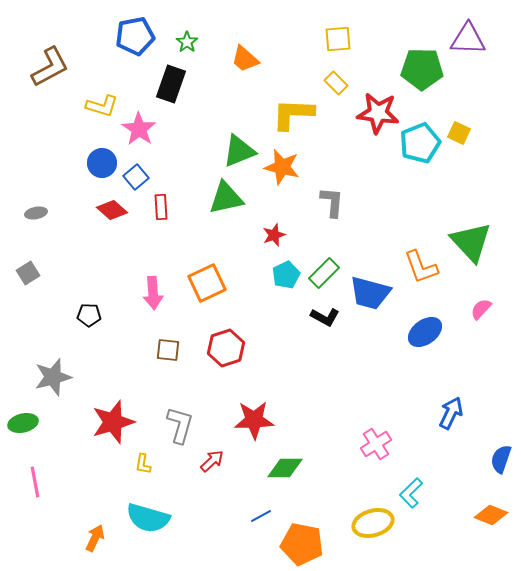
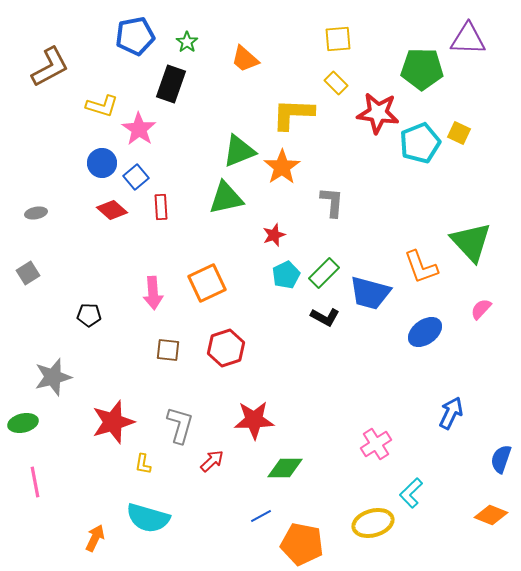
orange star at (282, 167): rotated 24 degrees clockwise
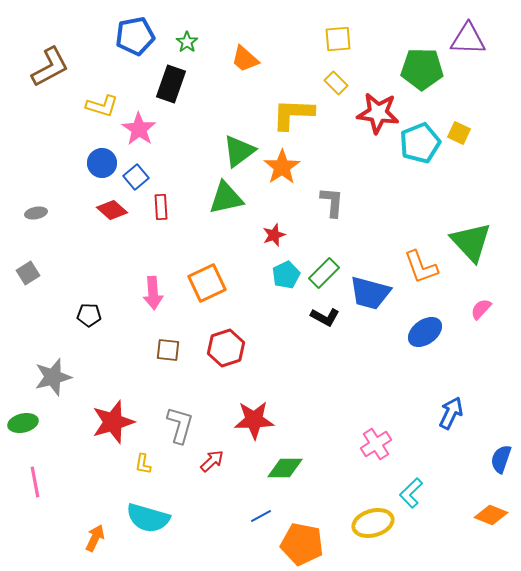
green triangle at (239, 151): rotated 15 degrees counterclockwise
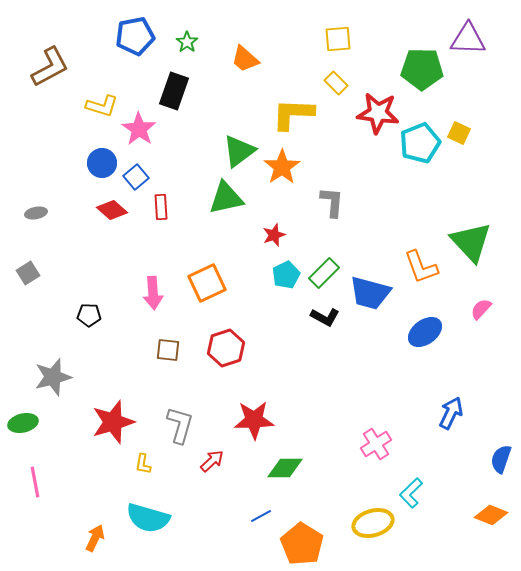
black rectangle at (171, 84): moved 3 px right, 7 px down
orange pentagon at (302, 544): rotated 21 degrees clockwise
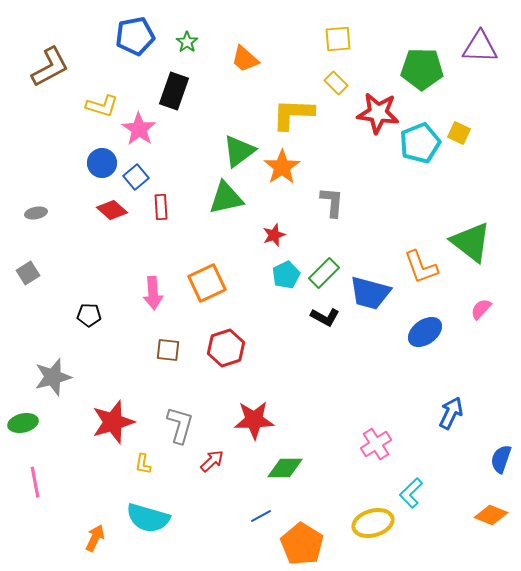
purple triangle at (468, 39): moved 12 px right, 8 px down
green triangle at (471, 242): rotated 9 degrees counterclockwise
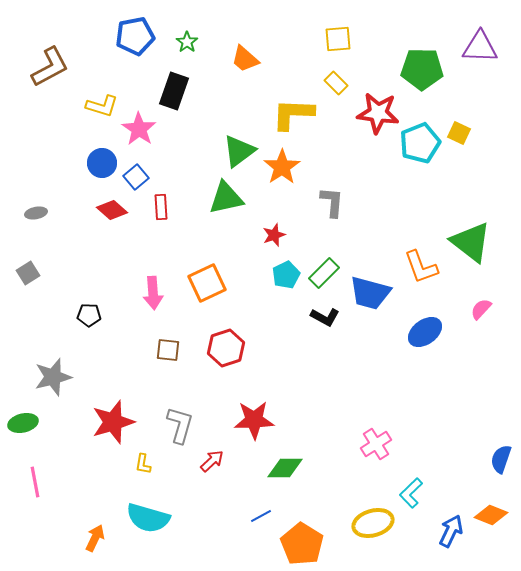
blue arrow at (451, 413): moved 118 px down
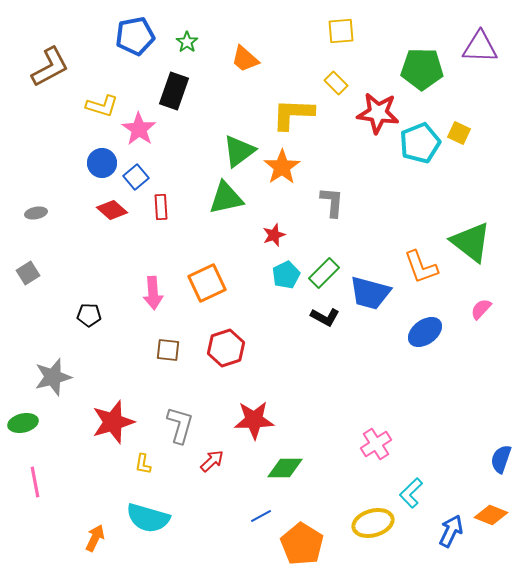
yellow square at (338, 39): moved 3 px right, 8 px up
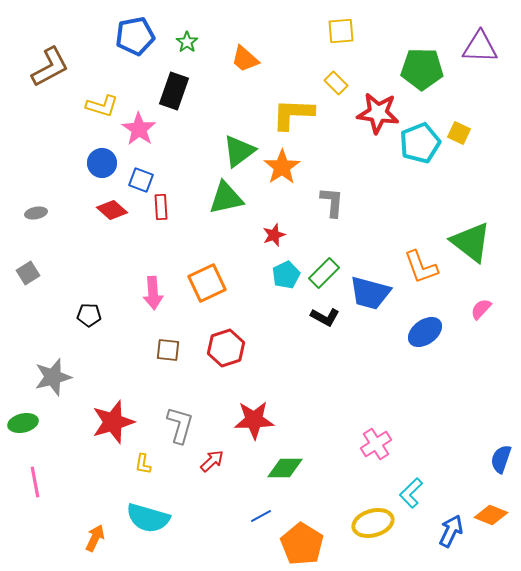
blue square at (136, 177): moved 5 px right, 3 px down; rotated 30 degrees counterclockwise
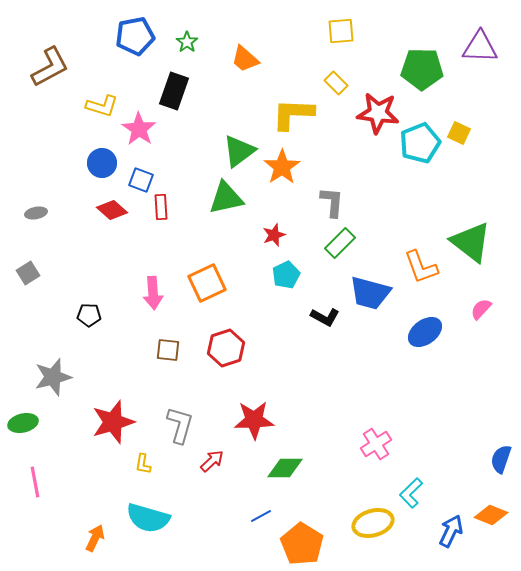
green rectangle at (324, 273): moved 16 px right, 30 px up
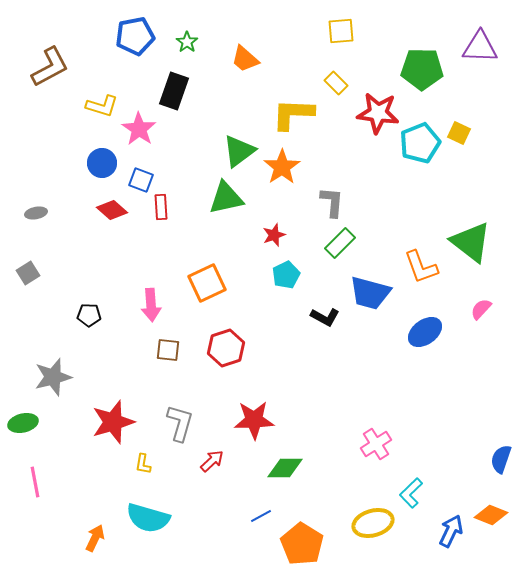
pink arrow at (153, 293): moved 2 px left, 12 px down
gray L-shape at (180, 425): moved 2 px up
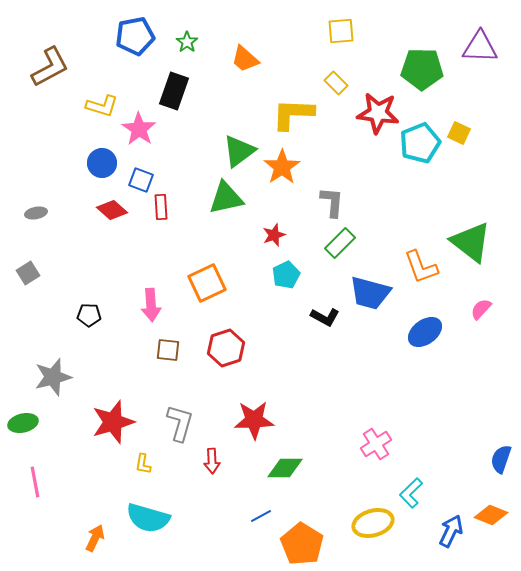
red arrow at (212, 461): rotated 130 degrees clockwise
